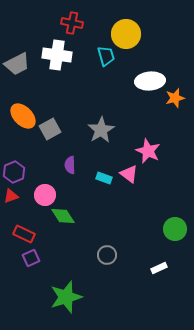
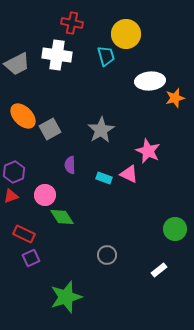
pink triangle: rotated 12 degrees counterclockwise
green diamond: moved 1 px left, 1 px down
white rectangle: moved 2 px down; rotated 14 degrees counterclockwise
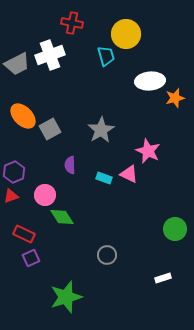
white cross: moved 7 px left; rotated 28 degrees counterclockwise
white rectangle: moved 4 px right, 8 px down; rotated 21 degrees clockwise
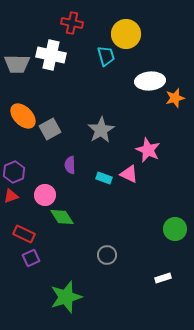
white cross: moved 1 px right; rotated 32 degrees clockwise
gray trapezoid: rotated 28 degrees clockwise
pink star: moved 1 px up
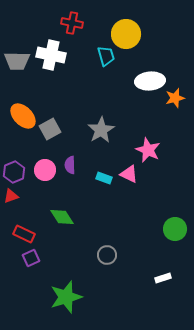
gray trapezoid: moved 3 px up
pink circle: moved 25 px up
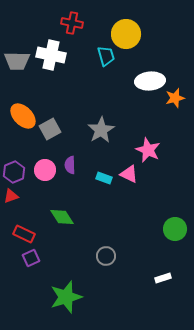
gray circle: moved 1 px left, 1 px down
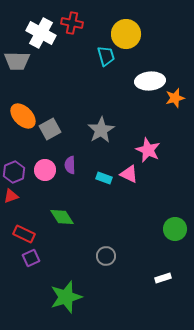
white cross: moved 10 px left, 22 px up; rotated 16 degrees clockwise
